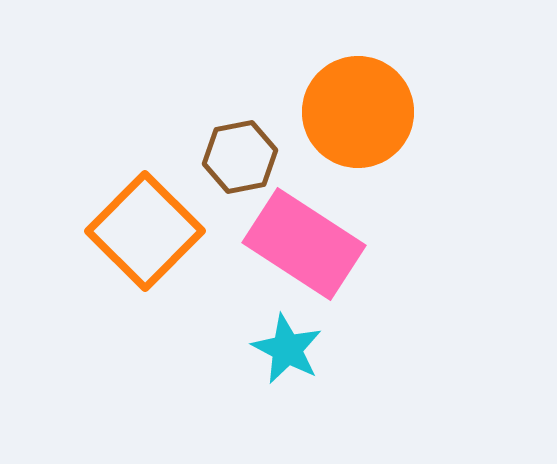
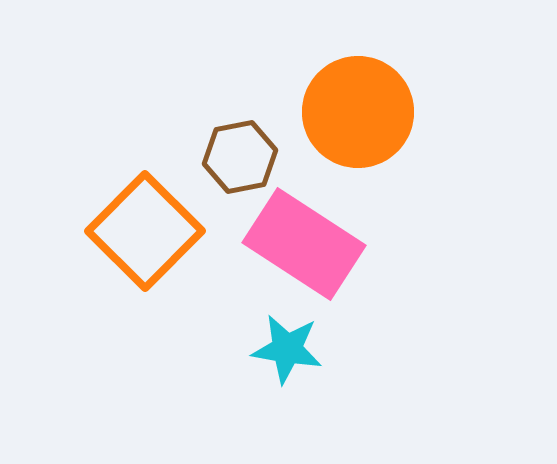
cyan star: rotated 18 degrees counterclockwise
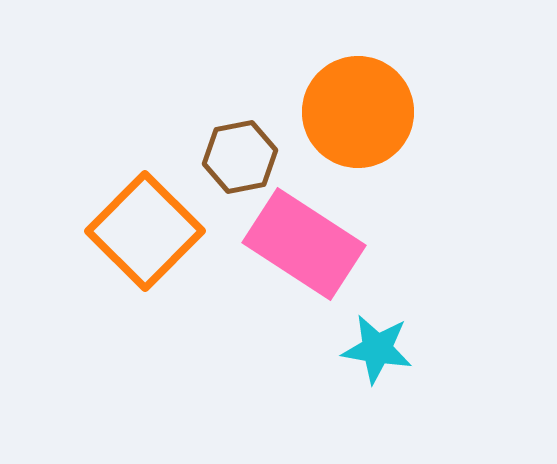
cyan star: moved 90 px right
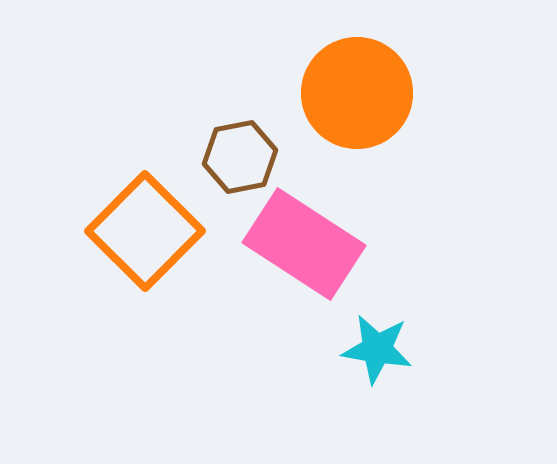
orange circle: moved 1 px left, 19 px up
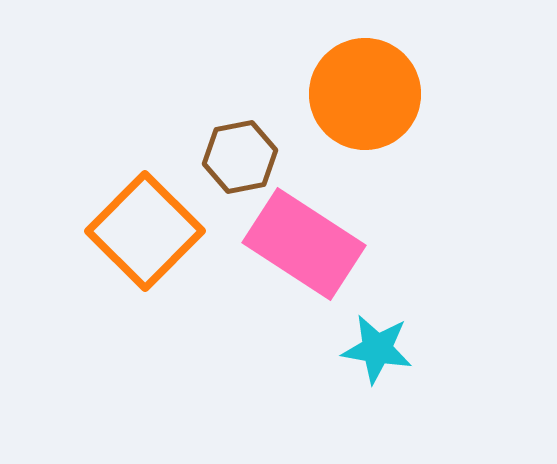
orange circle: moved 8 px right, 1 px down
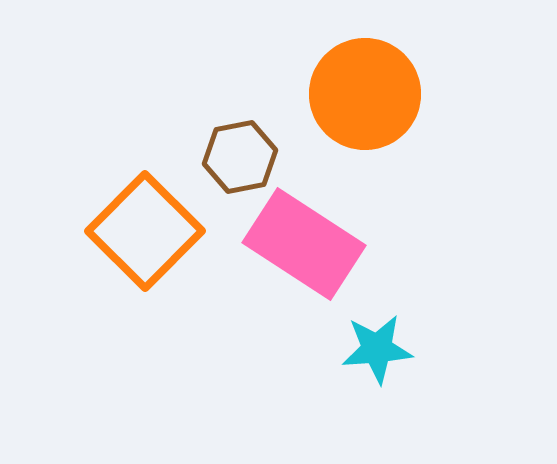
cyan star: rotated 14 degrees counterclockwise
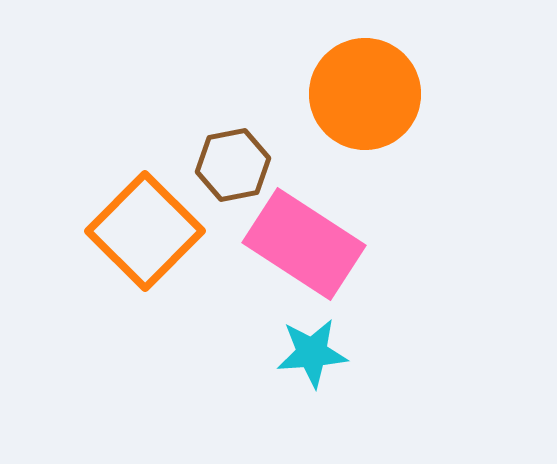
brown hexagon: moved 7 px left, 8 px down
cyan star: moved 65 px left, 4 px down
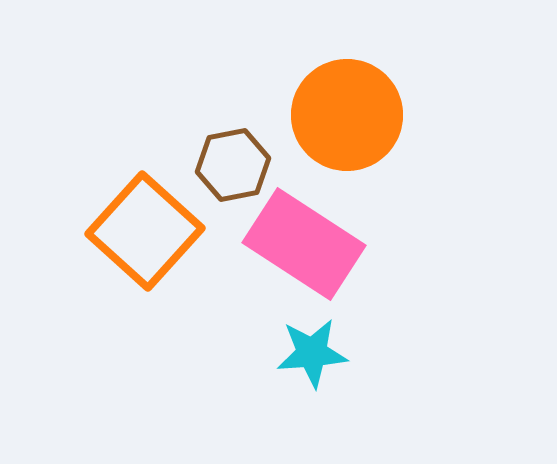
orange circle: moved 18 px left, 21 px down
orange square: rotated 3 degrees counterclockwise
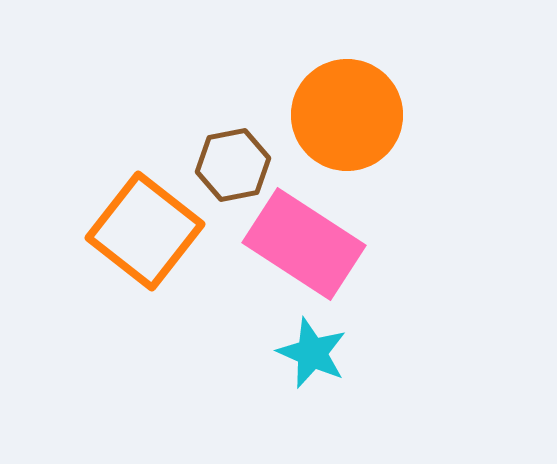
orange square: rotated 4 degrees counterclockwise
cyan star: rotated 28 degrees clockwise
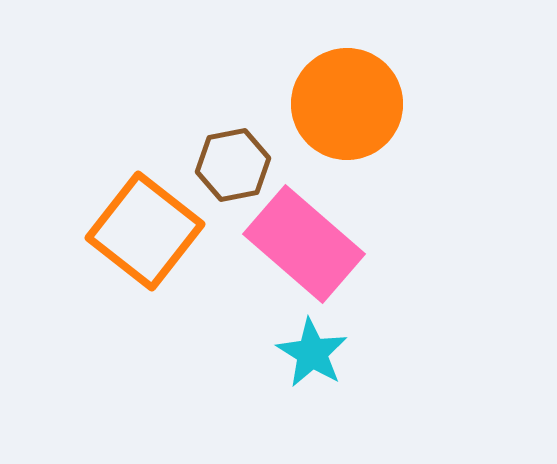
orange circle: moved 11 px up
pink rectangle: rotated 8 degrees clockwise
cyan star: rotated 8 degrees clockwise
